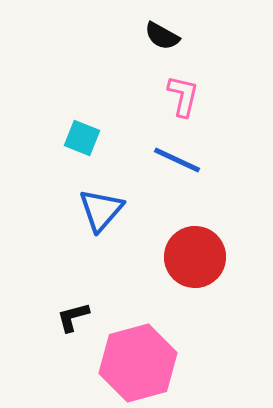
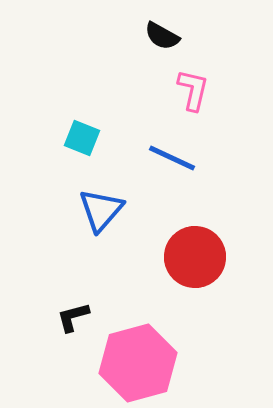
pink L-shape: moved 10 px right, 6 px up
blue line: moved 5 px left, 2 px up
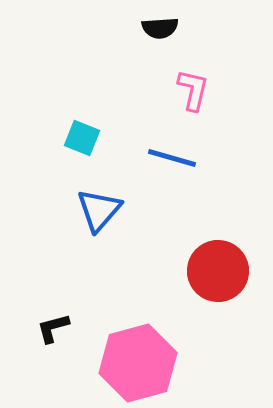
black semicircle: moved 2 px left, 8 px up; rotated 33 degrees counterclockwise
blue line: rotated 9 degrees counterclockwise
blue triangle: moved 2 px left
red circle: moved 23 px right, 14 px down
black L-shape: moved 20 px left, 11 px down
